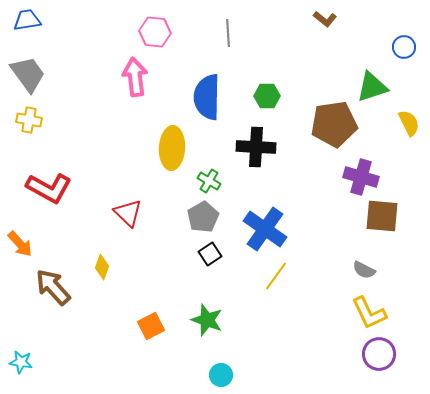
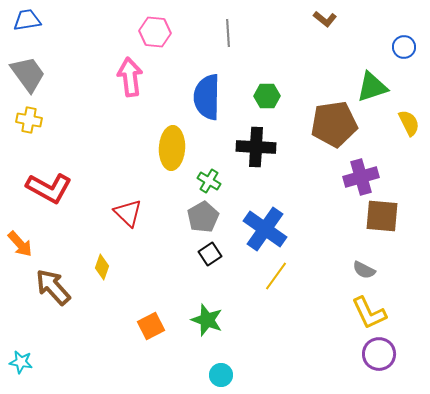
pink arrow: moved 5 px left
purple cross: rotated 32 degrees counterclockwise
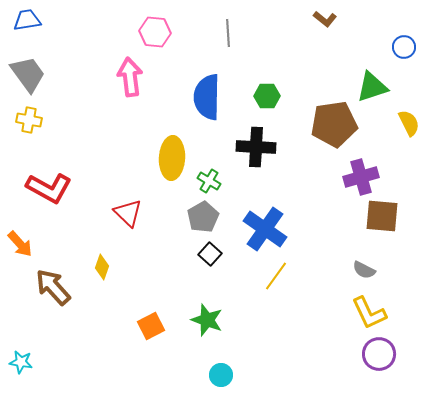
yellow ellipse: moved 10 px down
black square: rotated 15 degrees counterclockwise
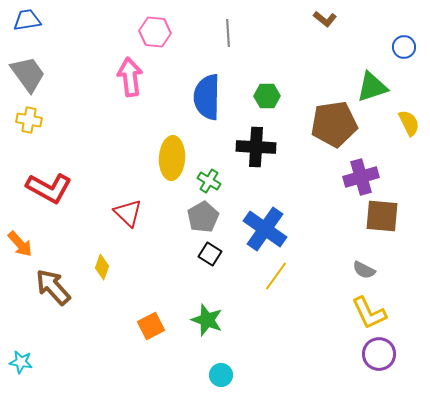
black square: rotated 10 degrees counterclockwise
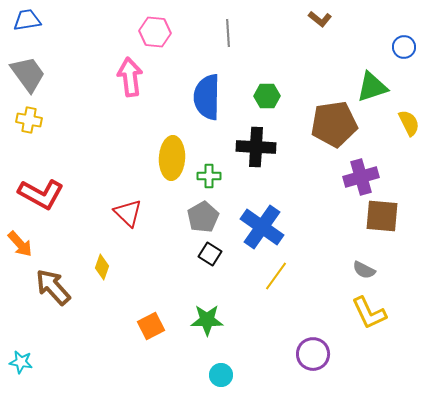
brown L-shape: moved 5 px left
green cross: moved 5 px up; rotated 30 degrees counterclockwise
red L-shape: moved 8 px left, 6 px down
blue cross: moved 3 px left, 2 px up
green star: rotated 20 degrees counterclockwise
purple circle: moved 66 px left
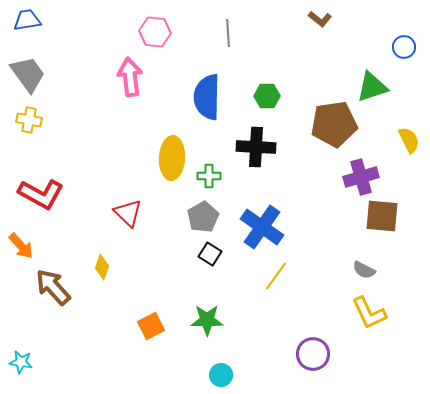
yellow semicircle: moved 17 px down
orange arrow: moved 1 px right, 2 px down
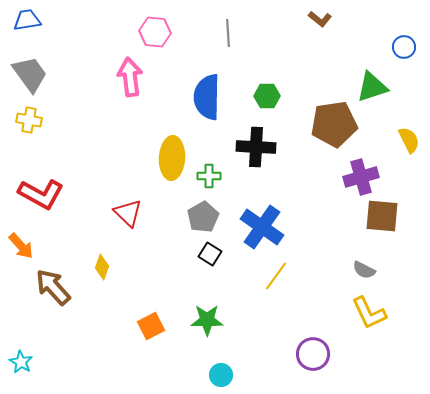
gray trapezoid: moved 2 px right
cyan star: rotated 20 degrees clockwise
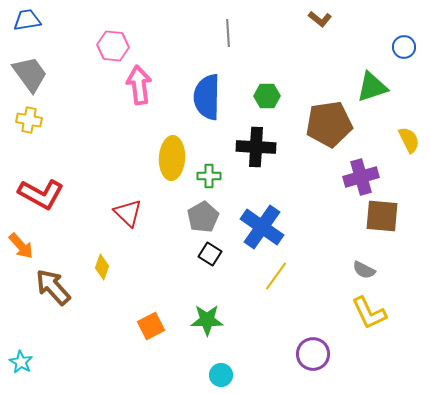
pink hexagon: moved 42 px left, 14 px down
pink arrow: moved 9 px right, 8 px down
brown pentagon: moved 5 px left
